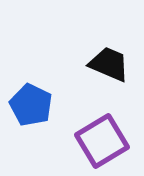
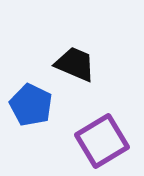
black trapezoid: moved 34 px left
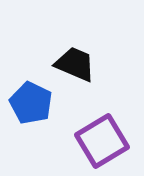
blue pentagon: moved 2 px up
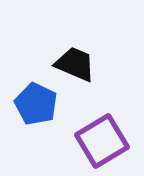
blue pentagon: moved 5 px right, 1 px down
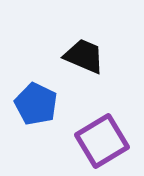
black trapezoid: moved 9 px right, 8 px up
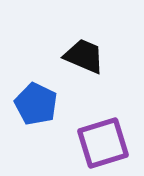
purple square: moved 1 px right, 2 px down; rotated 14 degrees clockwise
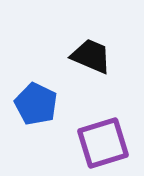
black trapezoid: moved 7 px right
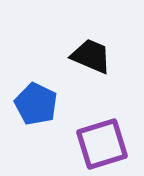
purple square: moved 1 px left, 1 px down
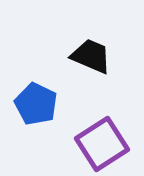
purple square: rotated 16 degrees counterclockwise
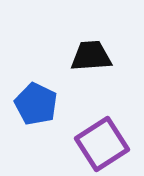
black trapezoid: rotated 27 degrees counterclockwise
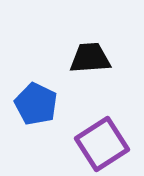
black trapezoid: moved 1 px left, 2 px down
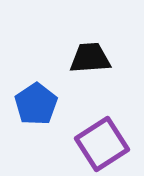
blue pentagon: rotated 12 degrees clockwise
